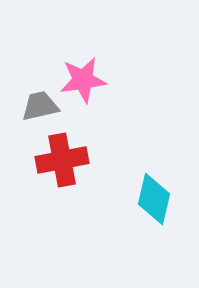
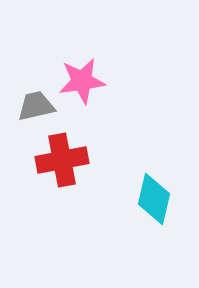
pink star: moved 1 px left, 1 px down
gray trapezoid: moved 4 px left
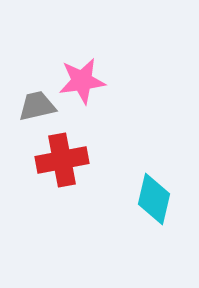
gray trapezoid: moved 1 px right
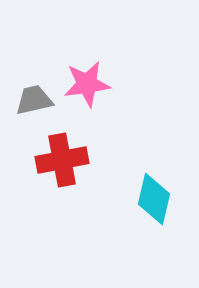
pink star: moved 5 px right, 3 px down
gray trapezoid: moved 3 px left, 6 px up
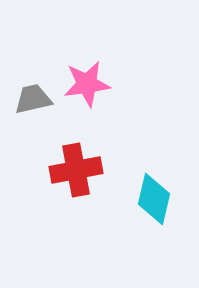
gray trapezoid: moved 1 px left, 1 px up
red cross: moved 14 px right, 10 px down
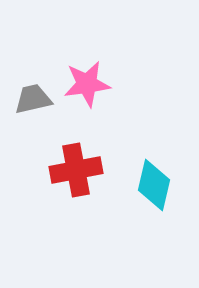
cyan diamond: moved 14 px up
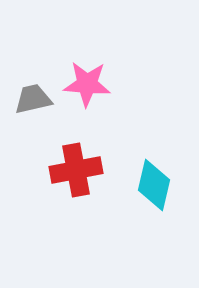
pink star: rotated 12 degrees clockwise
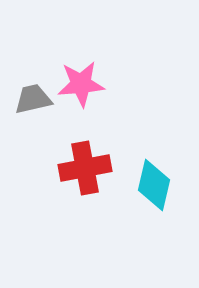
pink star: moved 6 px left; rotated 9 degrees counterclockwise
red cross: moved 9 px right, 2 px up
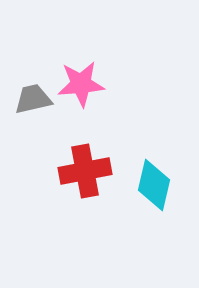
red cross: moved 3 px down
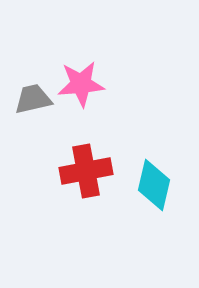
red cross: moved 1 px right
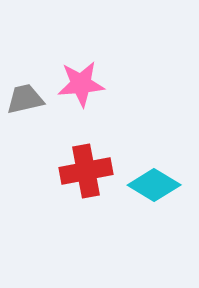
gray trapezoid: moved 8 px left
cyan diamond: rotated 72 degrees counterclockwise
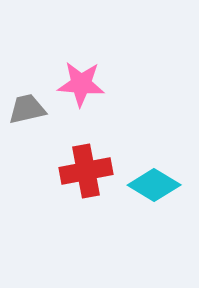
pink star: rotated 9 degrees clockwise
gray trapezoid: moved 2 px right, 10 px down
